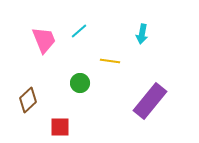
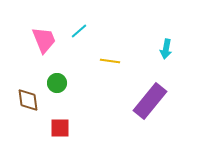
cyan arrow: moved 24 px right, 15 px down
green circle: moved 23 px left
brown diamond: rotated 55 degrees counterclockwise
red square: moved 1 px down
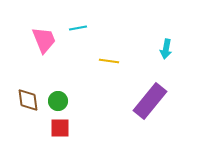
cyan line: moved 1 px left, 3 px up; rotated 30 degrees clockwise
yellow line: moved 1 px left
green circle: moved 1 px right, 18 px down
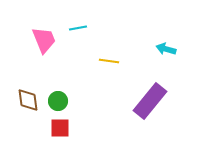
cyan arrow: rotated 96 degrees clockwise
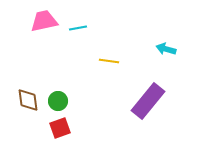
pink trapezoid: moved 19 px up; rotated 80 degrees counterclockwise
purple rectangle: moved 2 px left
red square: rotated 20 degrees counterclockwise
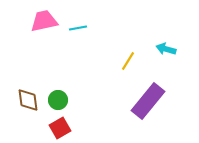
yellow line: moved 19 px right; rotated 66 degrees counterclockwise
green circle: moved 1 px up
red square: rotated 10 degrees counterclockwise
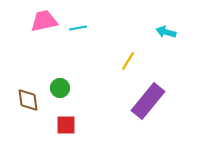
cyan arrow: moved 17 px up
green circle: moved 2 px right, 12 px up
red square: moved 6 px right, 3 px up; rotated 30 degrees clockwise
